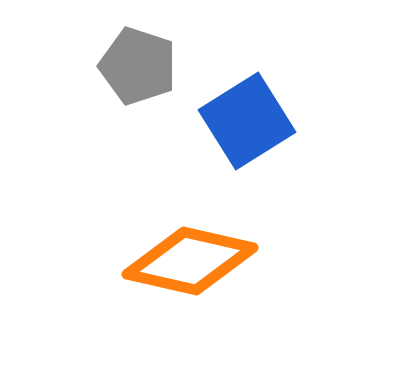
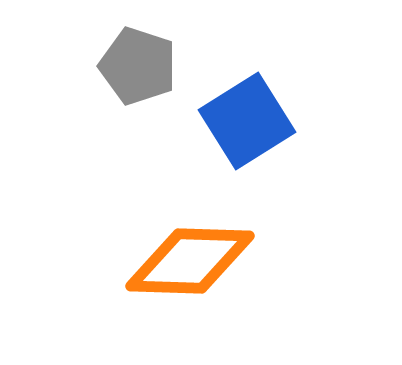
orange diamond: rotated 11 degrees counterclockwise
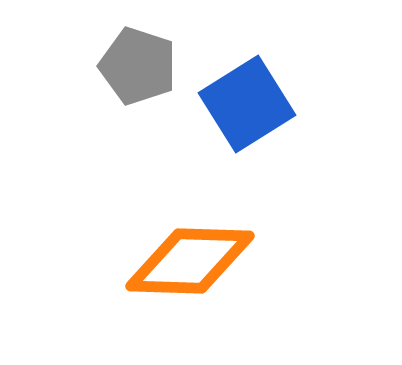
blue square: moved 17 px up
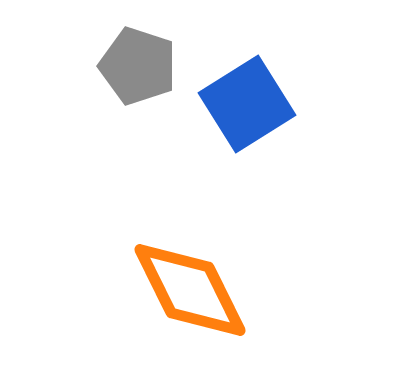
orange diamond: moved 29 px down; rotated 62 degrees clockwise
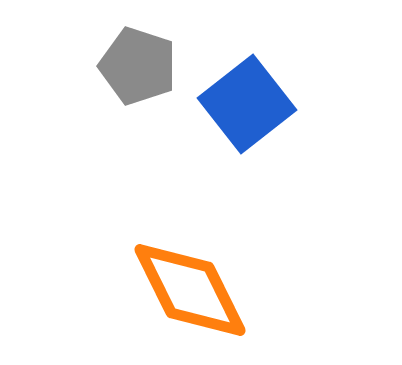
blue square: rotated 6 degrees counterclockwise
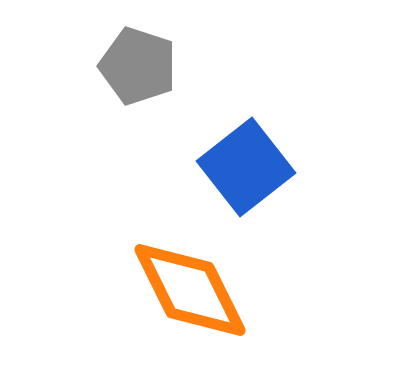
blue square: moved 1 px left, 63 px down
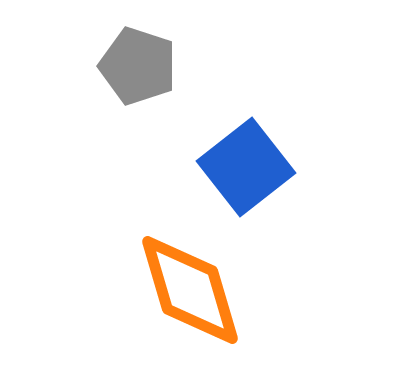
orange diamond: rotated 10 degrees clockwise
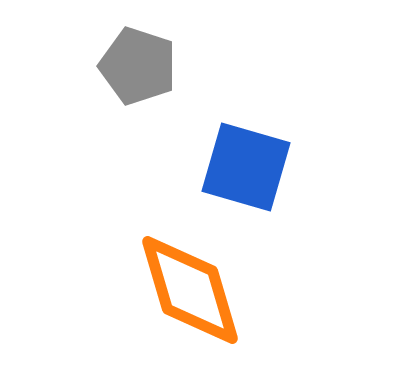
blue square: rotated 36 degrees counterclockwise
